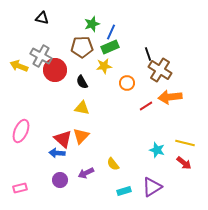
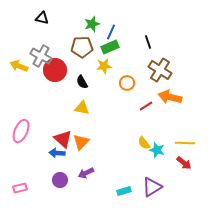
black line: moved 12 px up
orange arrow: rotated 20 degrees clockwise
orange triangle: moved 6 px down
yellow line: rotated 12 degrees counterclockwise
yellow semicircle: moved 31 px right, 21 px up
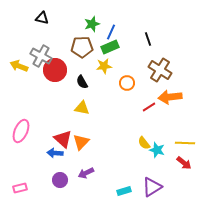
black line: moved 3 px up
orange arrow: rotated 20 degrees counterclockwise
red line: moved 3 px right, 1 px down
blue arrow: moved 2 px left
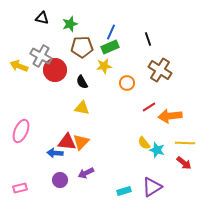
green star: moved 22 px left
orange arrow: moved 19 px down
red triangle: moved 4 px right, 3 px down; rotated 36 degrees counterclockwise
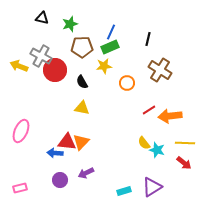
black line: rotated 32 degrees clockwise
red line: moved 3 px down
